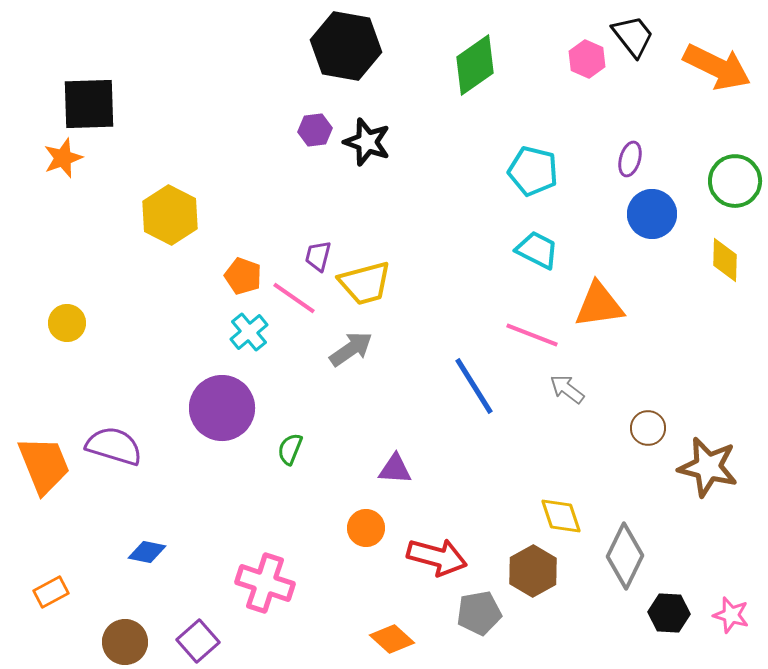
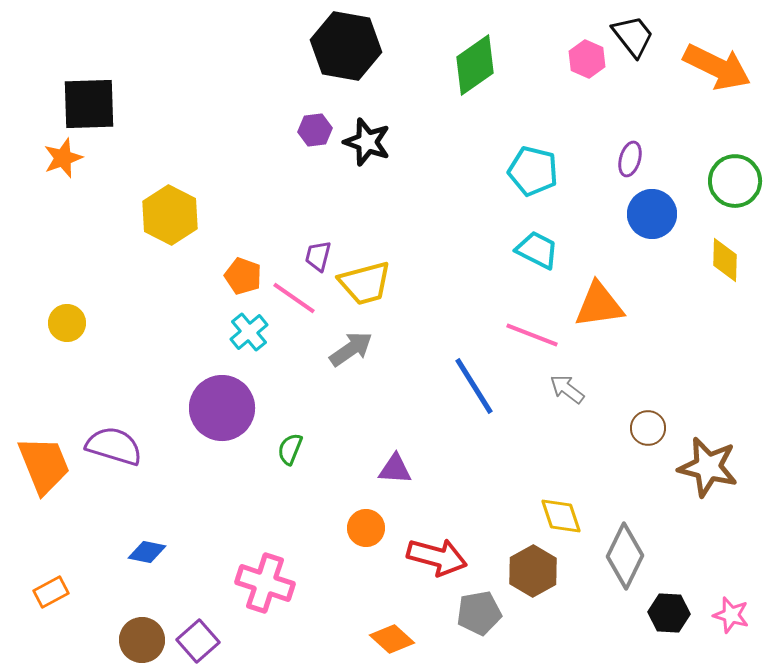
brown circle at (125, 642): moved 17 px right, 2 px up
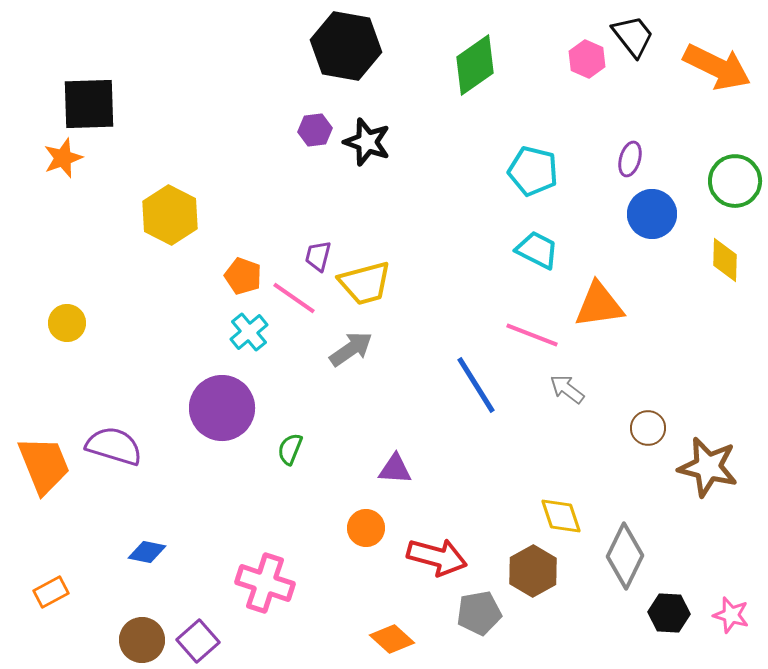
blue line at (474, 386): moved 2 px right, 1 px up
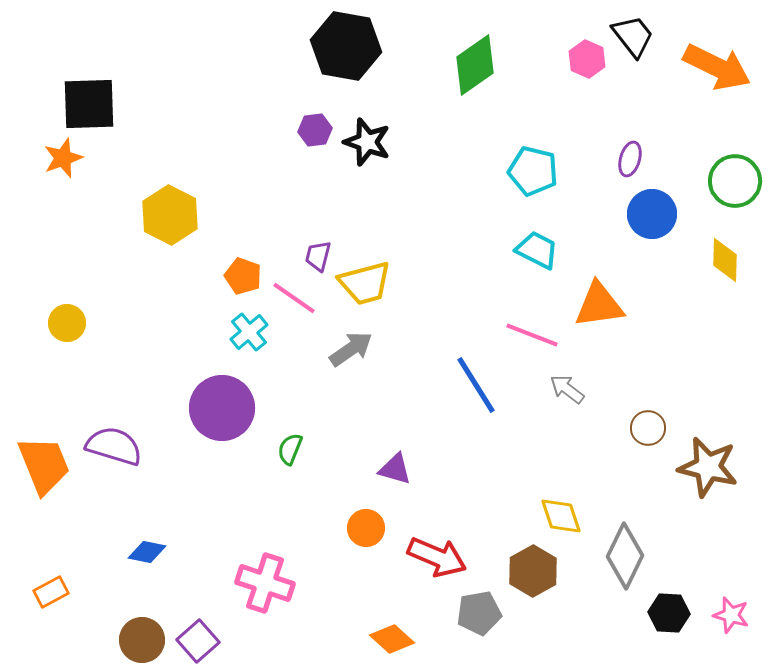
purple triangle at (395, 469): rotated 12 degrees clockwise
red arrow at (437, 557): rotated 8 degrees clockwise
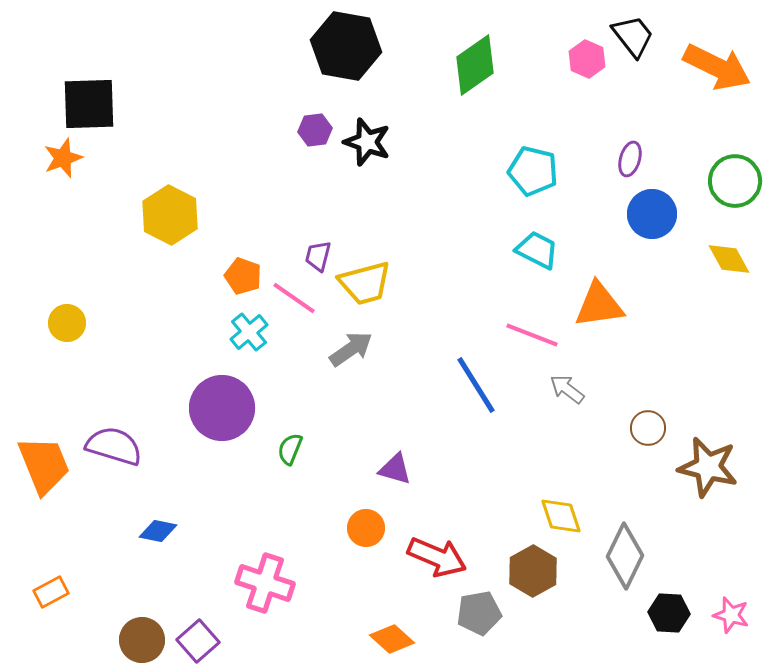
yellow diamond at (725, 260): moved 4 px right, 1 px up; rotated 30 degrees counterclockwise
blue diamond at (147, 552): moved 11 px right, 21 px up
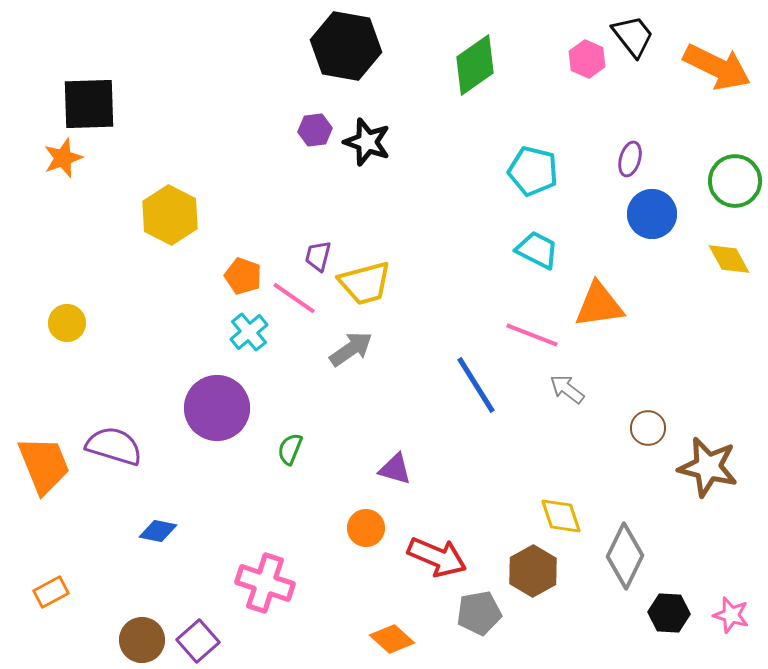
purple circle at (222, 408): moved 5 px left
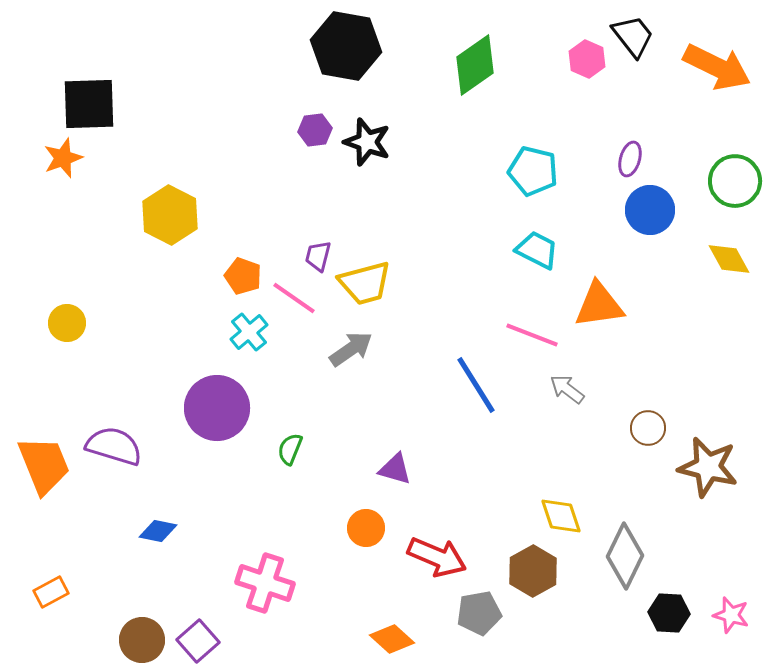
blue circle at (652, 214): moved 2 px left, 4 px up
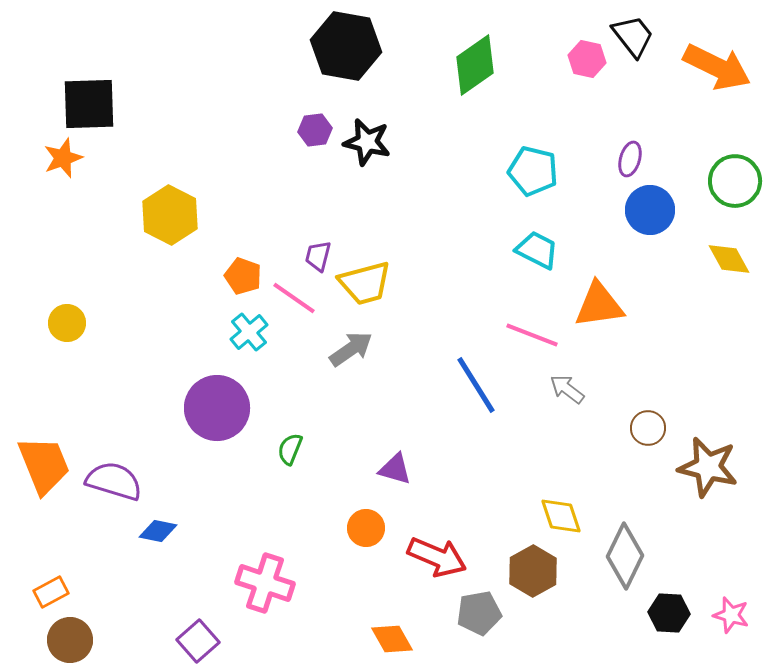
pink hexagon at (587, 59): rotated 12 degrees counterclockwise
black star at (367, 142): rotated 6 degrees counterclockwise
purple semicircle at (114, 446): moved 35 px down
orange diamond at (392, 639): rotated 18 degrees clockwise
brown circle at (142, 640): moved 72 px left
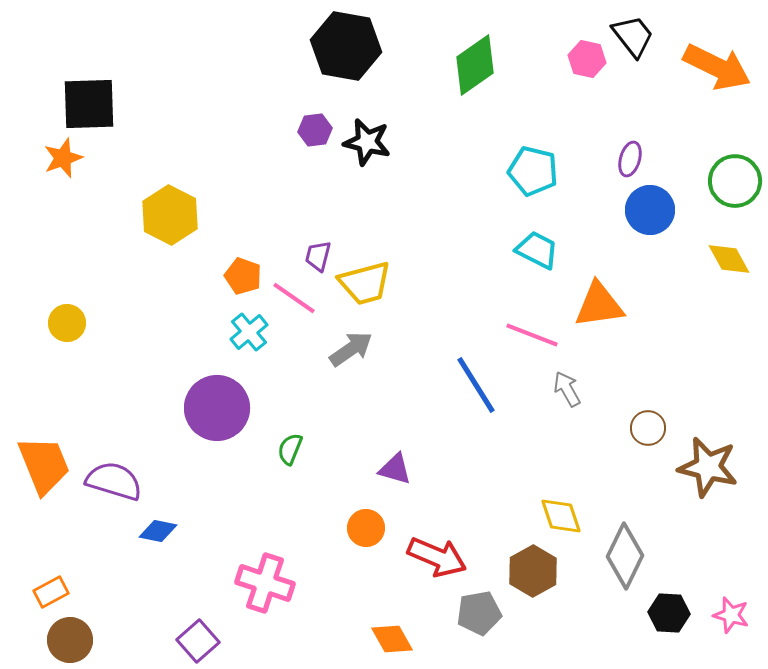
gray arrow at (567, 389): rotated 24 degrees clockwise
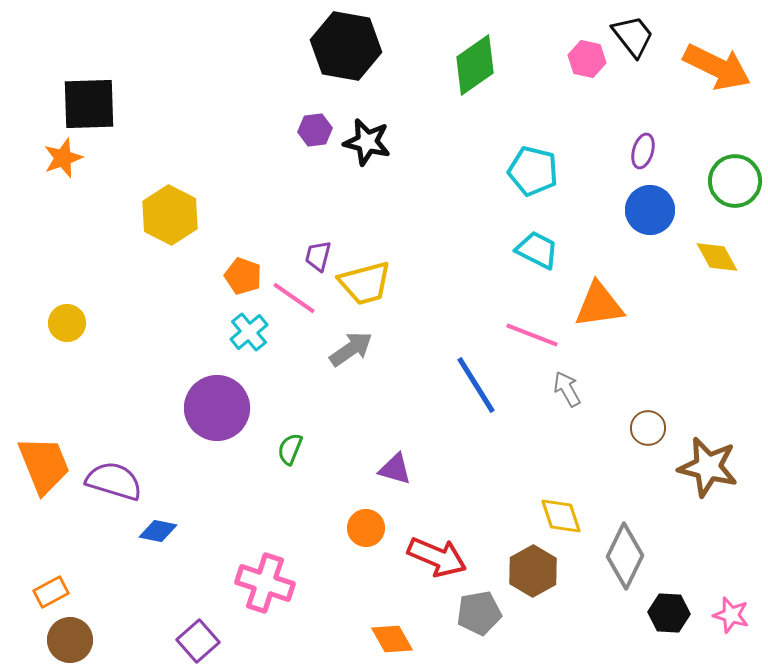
purple ellipse at (630, 159): moved 13 px right, 8 px up
yellow diamond at (729, 259): moved 12 px left, 2 px up
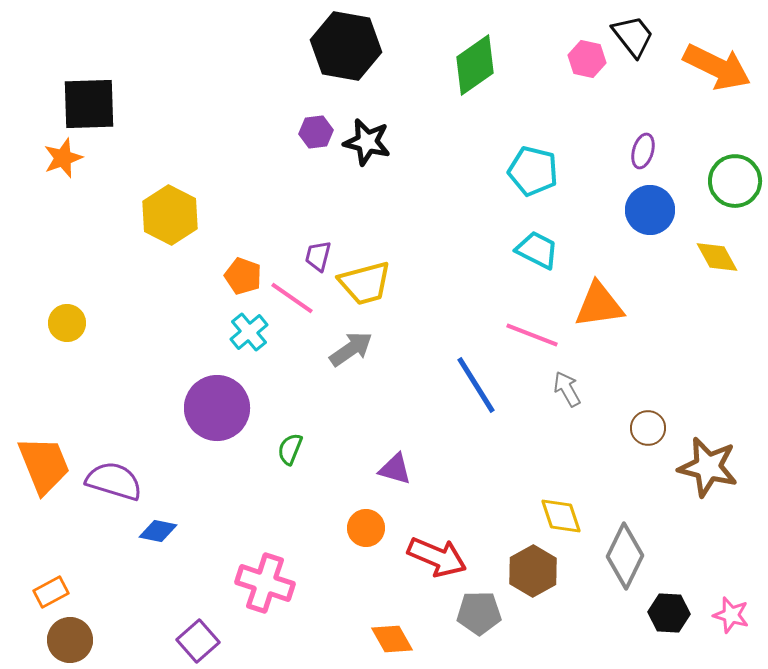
purple hexagon at (315, 130): moved 1 px right, 2 px down
pink line at (294, 298): moved 2 px left
gray pentagon at (479, 613): rotated 9 degrees clockwise
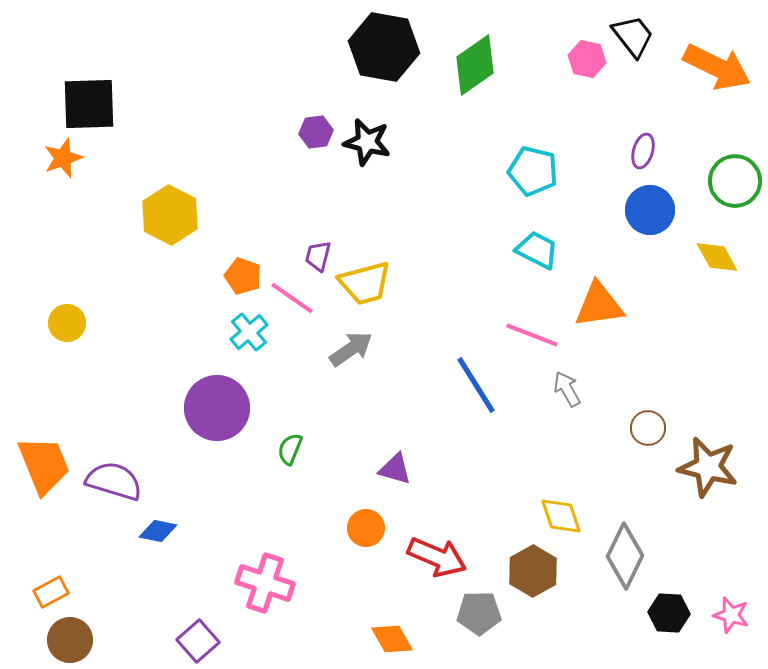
black hexagon at (346, 46): moved 38 px right, 1 px down
